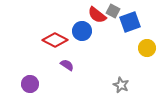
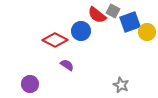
blue circle: moved 1 px left
yellow circle: moved 16 px up
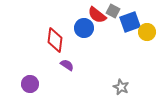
blue circle: moved 3 px right, 3 px up
red diamond: rotated 70 degrees clockwise
gray star: moved 2 px down
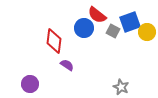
gray square: moved 20 px down
red diamond: moved 1 px left, 1 px down
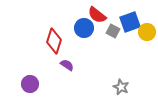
red diamond: rotated 10 degrees clockwise
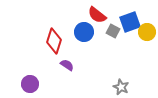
blue circle: moved 4 px down
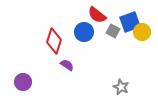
yellow circle: moved 5 px left
purple circle: moved 7 px left, 2 px up
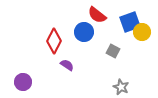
gray square: moved 20 px down
red diamond: rotated 10 degrees clockwise
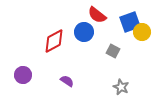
red diamond: rotated 35 degrees clockwise
purple semicircle: moved 16 px down
purple circle: moved 7 px up
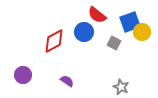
gray square: moved 1 px right, 8 px up
